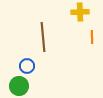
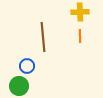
orange line: moved 12 px left, 1 px up
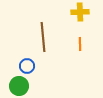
orange line: moved 8 px down
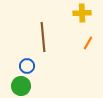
yellow cross: moved 2 px right, 1 px down
orange line: moved 8 px right, 1 px up; rotated 32 degrees clockwise
green circle: moved 2 px right
